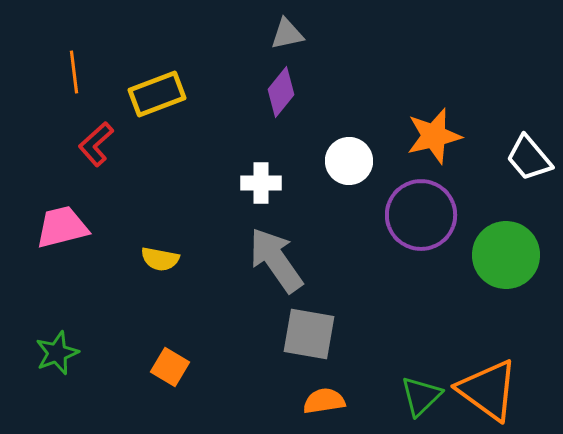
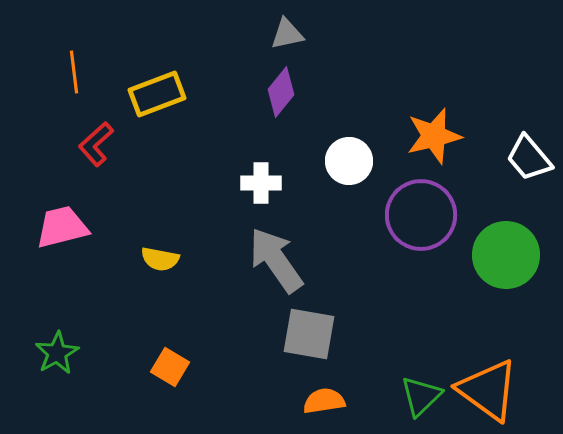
green star: rotated 9 degrees counterclockwise
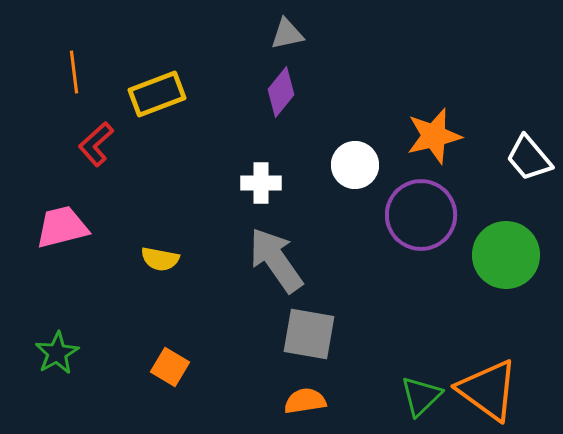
white circle: moved 6 px right, 4 px down
orange semicircle: moved 19 px left
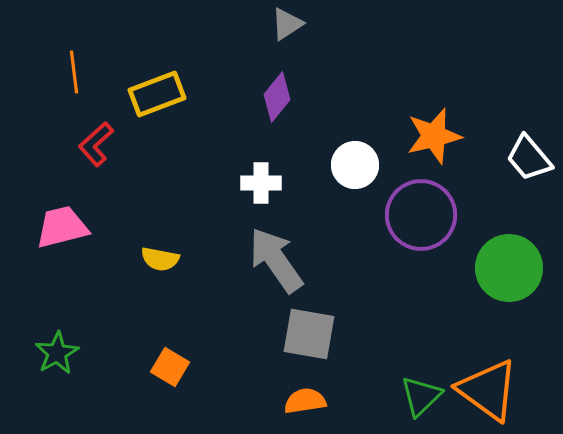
gray triangle: moved 10 px up; rotated 21 degrees counterclockwise
purple diamond: moved 4 px left, 5 px down
green circle: moved 3 px right, 13 px down
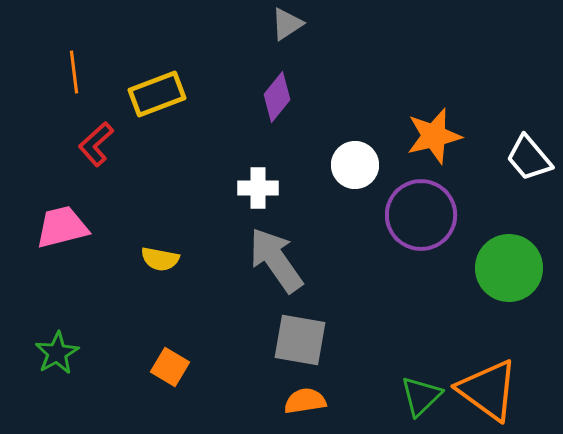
white cross: moved 3 px left, 5 px down
gray square: moved 9 px left, 6 px down
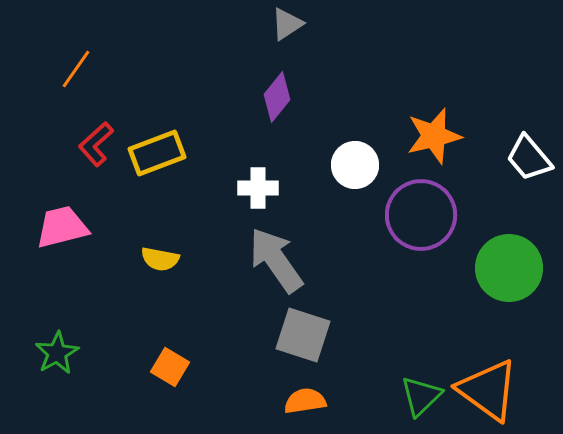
orange line: moved 2 px right, 3 px up; rotated 42 degrees clockwise
yellow rectangle: moved 59 px down
gray square: moved 3 px right, 5 px up; rotated 8 degrees clockwise
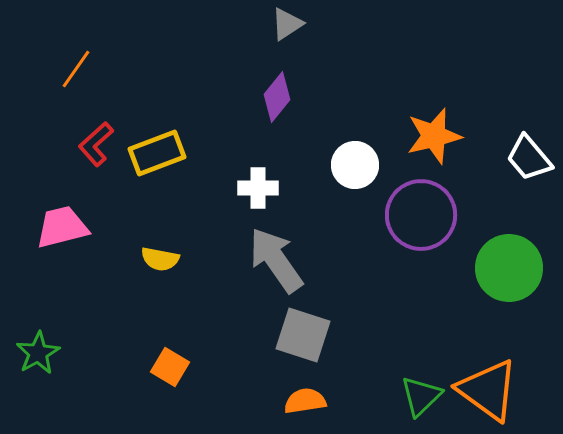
green star: moved 19 px left
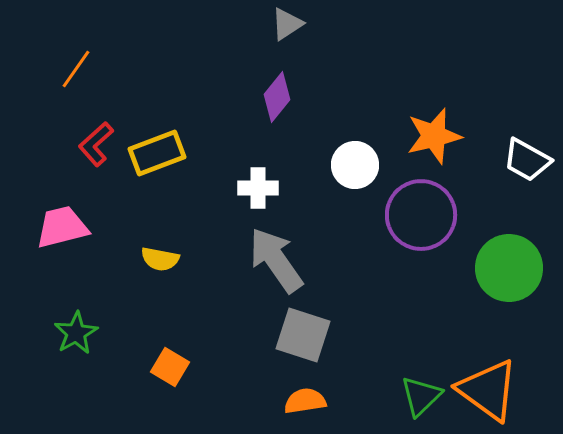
white trapezoid: moved 2 px left, 2 px down; rotated 21 degrees counterclockwise
green star: moved 38 px right, 20 px up
